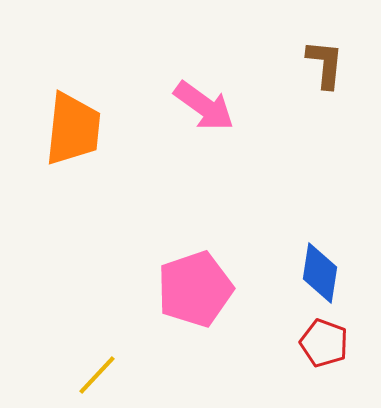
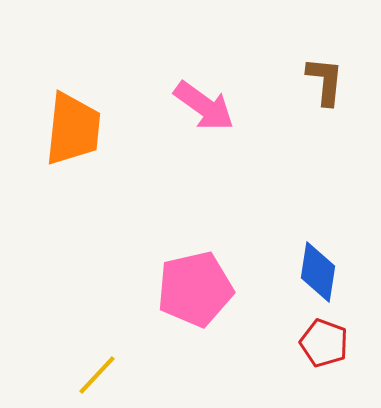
brown L-shape: moved 17 px down
blue diamond: moved 2 px left, 1 px up
pink pentagon: rotated 6 degrees clockwise
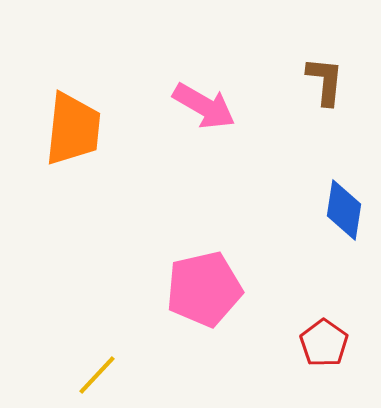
pink arrow: rotated 6 degrees counterclockwise
blue diamond: moved 26 px right, 62 px up
pink pentagon: moved 9 px right
red pentagon: rotated 15 degrees clockwise
